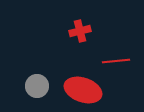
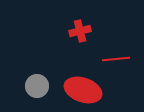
red line: moved 2 px up
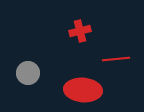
gray circle: moved 9 px left, 13 px up
red ellipse: rotated 15 degrees counterclockwise
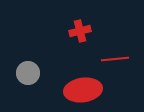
red line: moved 1 px left
red ellipse: rotated 12 degrees counterclockwise
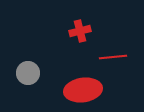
red line: moved 2 px left, 2 px up
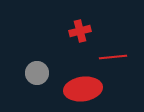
gray circle: moved 9 px right
red ellipse: moved 1 px up
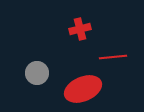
red cross: moved 2 px up
red ellipse: rotated 15 degrees counterclockwise
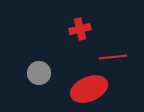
gray circle: moved 2 px right
red ellipse: moved 6 px right
